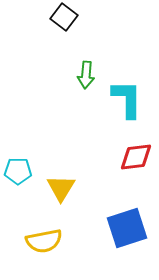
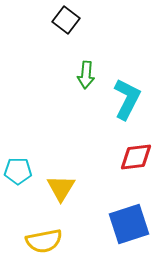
black square: moved 2 px right, 3 px down
cyan L-shape: rotated 27 degrees clockwise
blue square: moved 2 px right, 4 px up
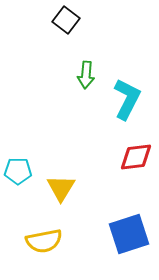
blue square: moved 10 px down
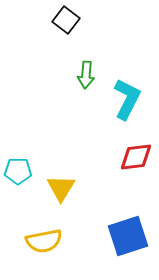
blue square: moved 1 px left, 2 px down
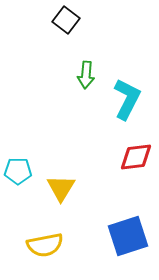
yellow semicircle: moved 1 px right, 4 px down
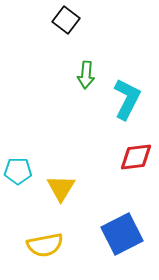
blue square: moved 6 px left, 2 px up; rotated 9 degrees counterclockwise
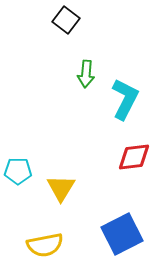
green arrow: moved 1 px up
cyan L-shape: moved 2 px left
red diamond: moved 2 px left
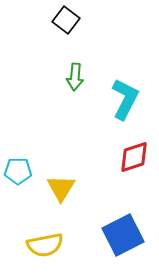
green arrow: moved 11 px left, 3 px down
red diamond: rotated 12 degrees counterclockwise
blue square: moved 1 px right, 1 px down
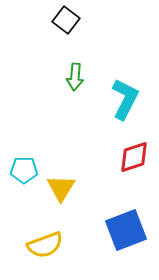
cyan pentagon: moved 6 px right, 1 px up
blue square: moved 3 px right, 5 px up; rotated 6 degrees clockwise
yellow semicircle: rotated 9 degrees counterclockwise
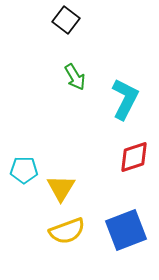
green arrow: rotated 36 degrees counterclockwise
yellow semicircle: moved 22 px right, 14 px up
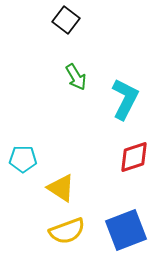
green arrow: moved 1 px right
cyan pentagon: moved 1 px left, 11 px up
yellow triangle: rotated 28 degrees counterclockwise
